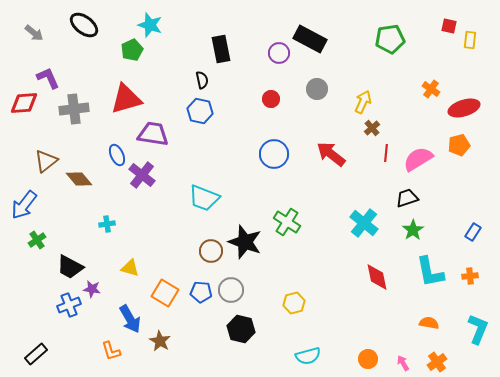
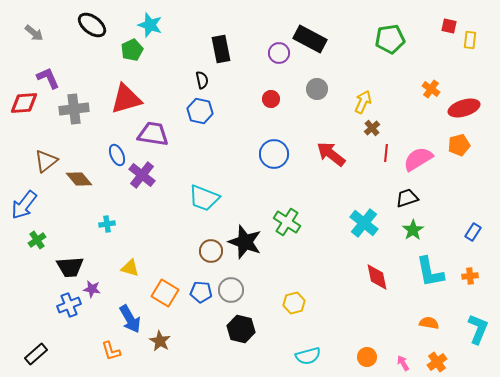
black ellipse at (84, 25): moved 8 px right
black trapezoid at (70, 267): rotated 32 degrees counterclockwise
orange circle at (368, 359): moved 1 px left, 2 px up
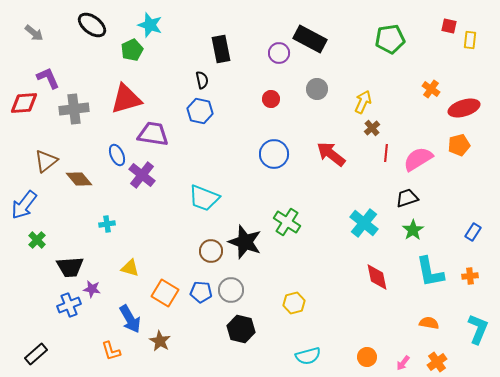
green cross at (37, 240): rotated 12 degrees counterclockwise
pink arrow at (403, 363): rotated 112 degrees counterclockwise
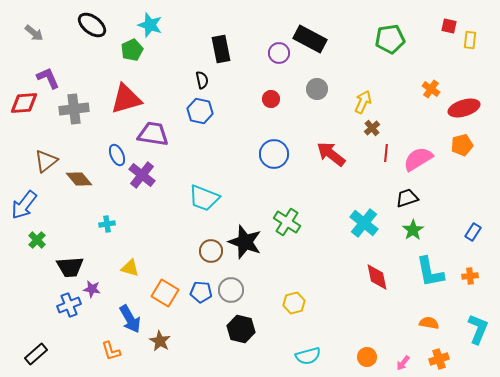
orange pentagon at (459, 145): moved 3 px right
orange cross at (437, 362): moved 2 px right, 3 px up; rotated 18 degrees clockwise
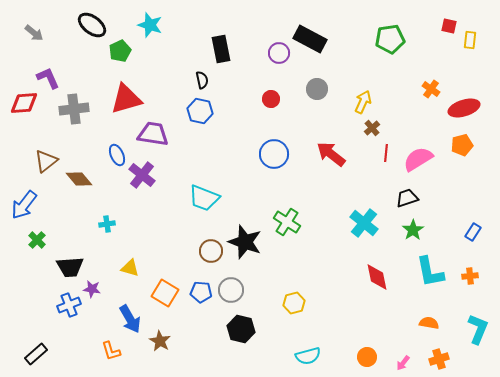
green pentagon at (132, 50): moved 12 px left, 1 px down
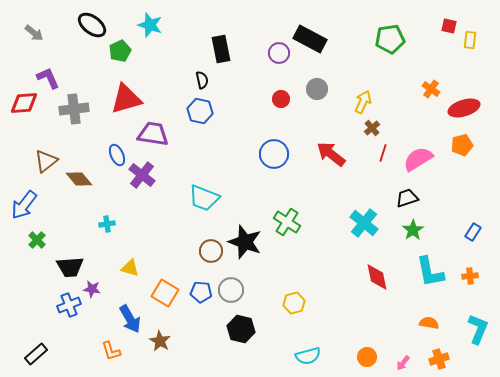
red circle at (271, 99): moved 10 px right
red line at (386, 153): moved 3 px left; rotated 12 degrees clockwise
